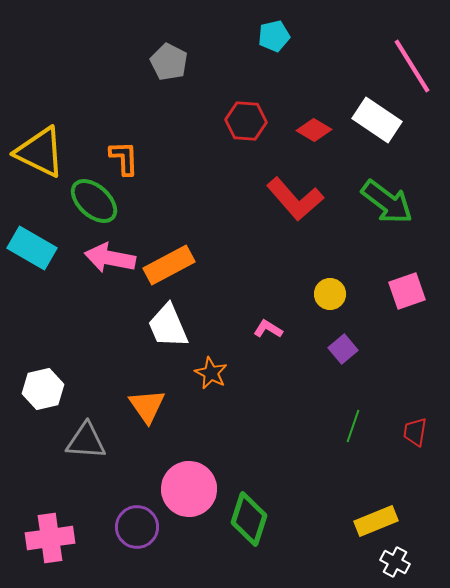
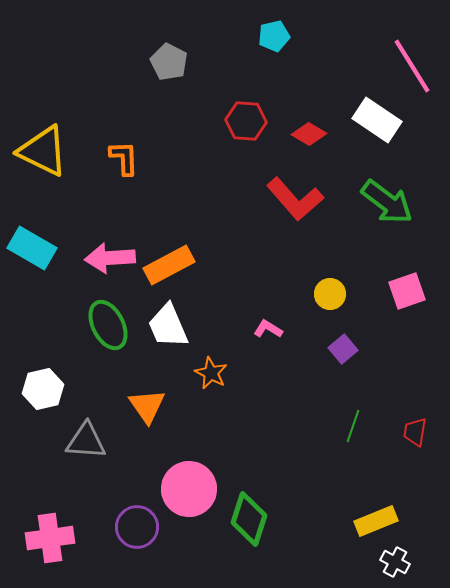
red diamond: moved 5 px left, 4 px down
yellow triangle: moved 3 px right, 1 px up
green ellipse: moved 14 px right, 124 px down; rotated 21 degrees clockwise
pink arrow: rotated 15 degrees counterclockwise
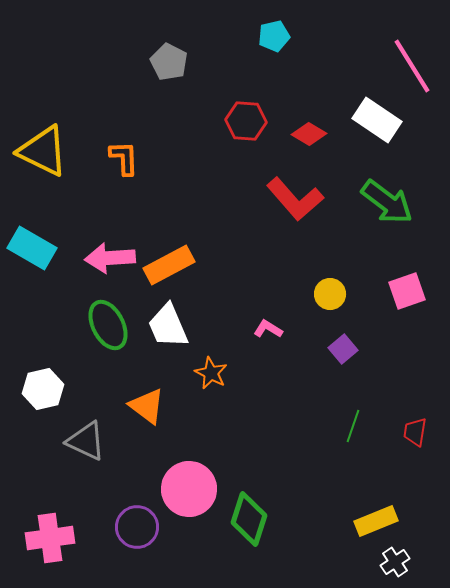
orange triangle: rotated 18 degrees counterclockwise
gray triangle: rotated 21 degrees clockwise
white cross: rotated 28 degrees clockwise
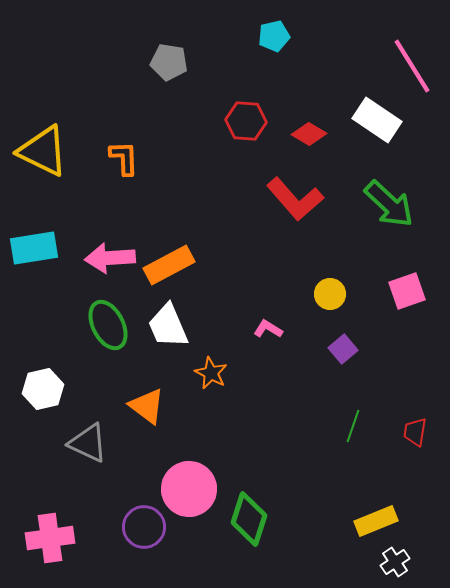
gray pentagon: rotated 18 degrees counterclockwise
green arrow: moved 2 px right, 2 px down; rotated 6 degrees clockwise
cyan rectangle: moved 2 px right; rotated 39 degrees counterclockwise
gray triangle: moved 2 px right, 2 px down
purple circle: moved 7 px right
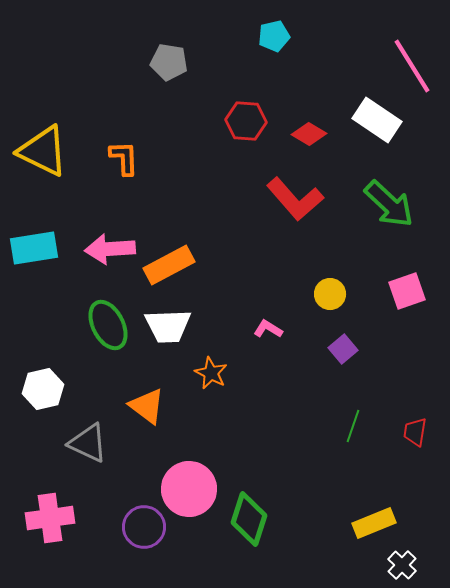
pink arrow: moved 9 px up
white trapezoid: rotated 69 degrees counterclockwise
yellow rectangle: moved 2 px left, 2 px down
pink cross: moved 20 px up
white cross: moved 7 px right, 3 px down; rotated 12 degrees counterclockwise
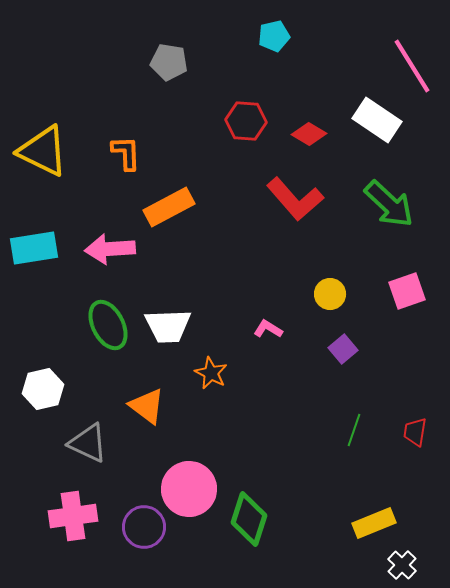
orange L-shape: moved 2 px right, 5 px up
orange rectangle: moved 58 px up
green line: moved 1 px right, 4 px down
pink cross: moved 23 px right, 2 px up
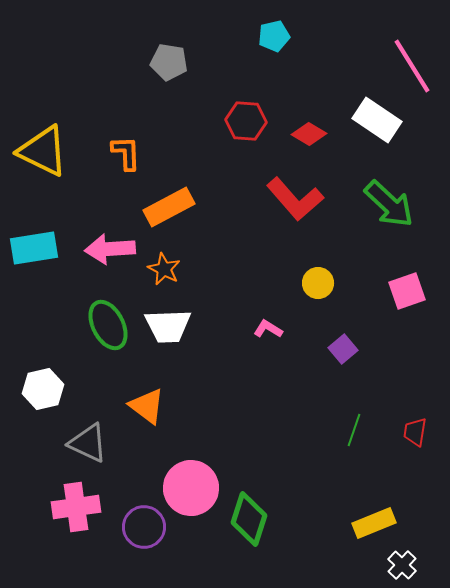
yellow circle: moved 12 px left, 11 px up
orange star: moved 47 px left, 104 px up
pink circle: moved 2 px right, 1 px up
pink cross: moved 3 px right, 9 px up
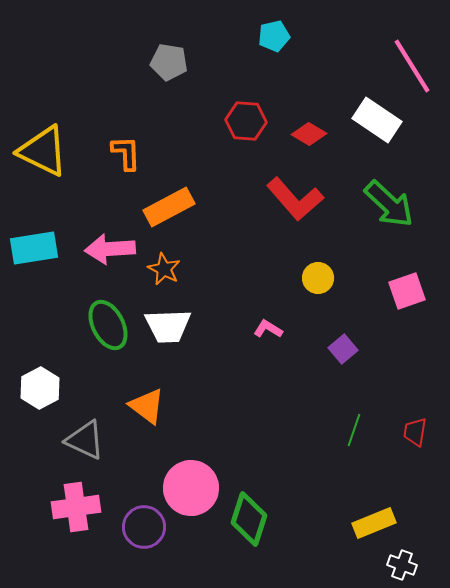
yellow circle: moved 5 px up
white hexagon: moved 3 px left, 1 px up; rotated 15 degrees counterclockwise
gray triangle: moved 3 px left, 3 px up
white cross: rotated 24 degrees counterclockwise
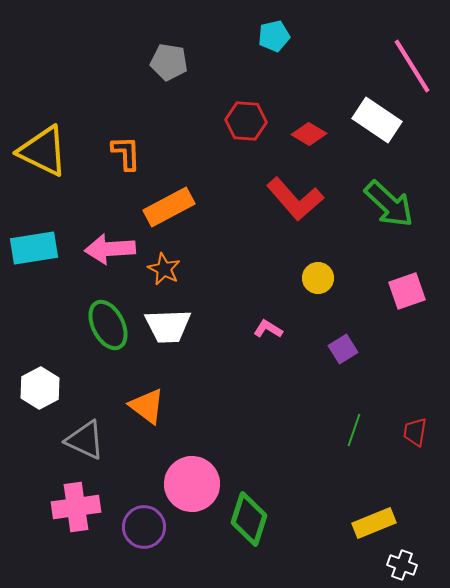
purple square: rotated 8 degrees clockwise
pink circle: moved 1 px right, 4 px up
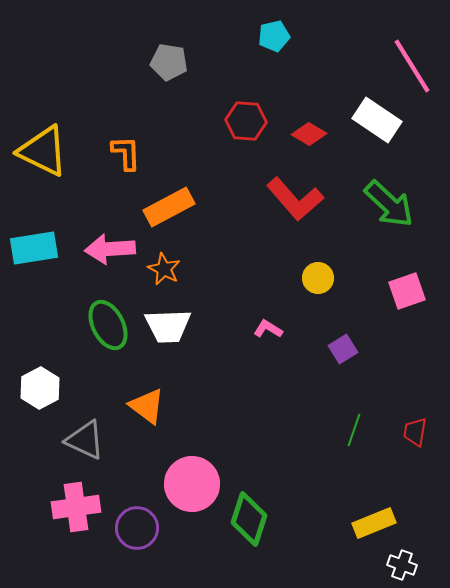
purple circle: moved 7 px left, 1 px down
